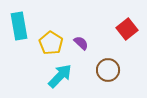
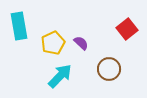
yellow pentagon: moved 2 px right; rotated 15 degrees clockwise
brown circle: moved 1 px right, 1 px up
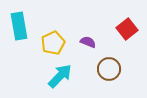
purple semicircle: moved 7 px right, 1 px up; rotated 21 degrees counterclockwise
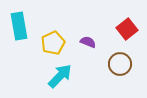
brown circle: moved 11 px right, 5 px up
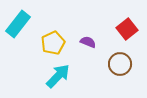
cyan rectangle: moved 1 px left, 2 px up; rotated 48 degrees clockwise
cyan arrow: moved 2 px left
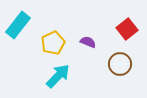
cyan rectangle: moved 1 px down
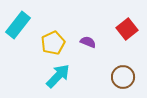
brown circle: moved 3 px right, 13 px down
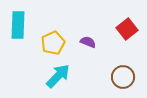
cyan rectangle: rotated 36 degrees counterclockwise
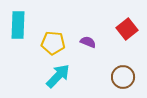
yellow pentagon: rotated 30 degrees clockwise
